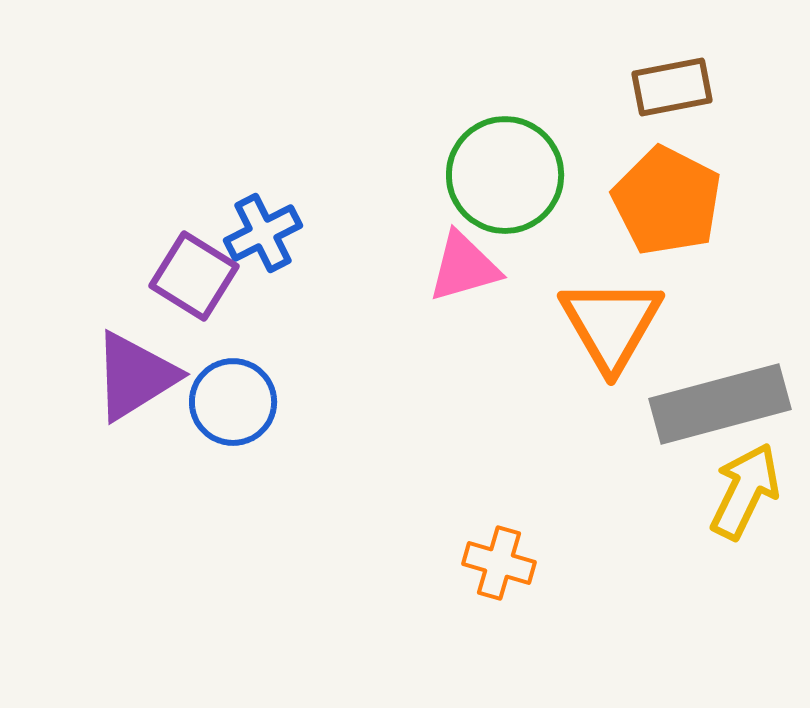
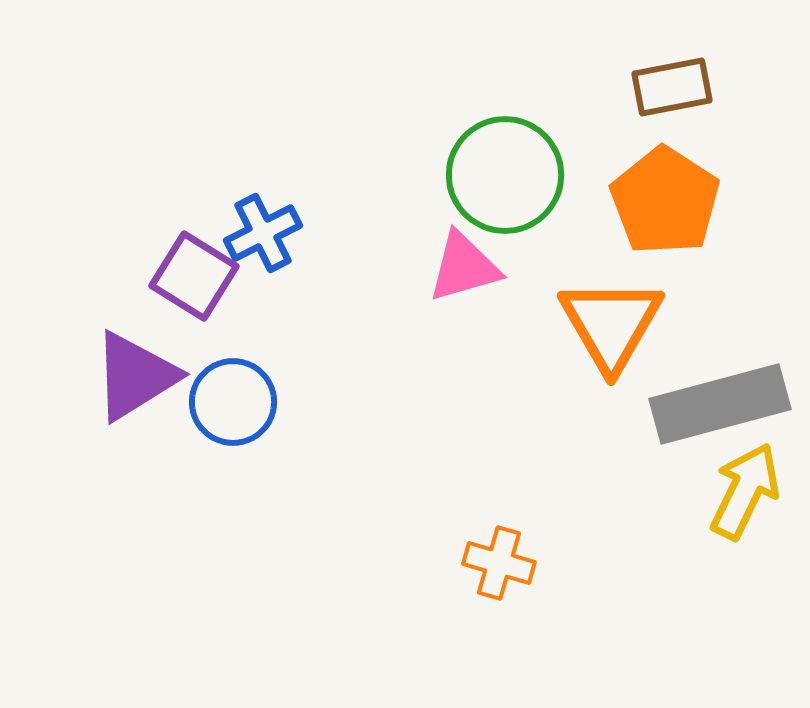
orange pentagon: moved 2 px left; rotated 6 degrees clockwise
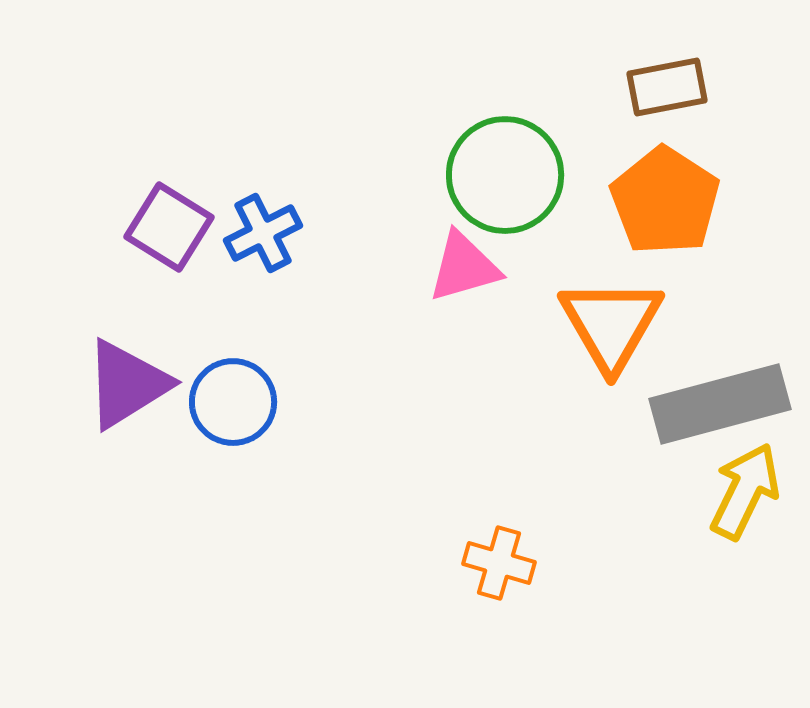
brown rectangle: moved 5 px left
purple square: moved 25 px left, 49 px up
purple triangle: moved 8 px left, 8 px down
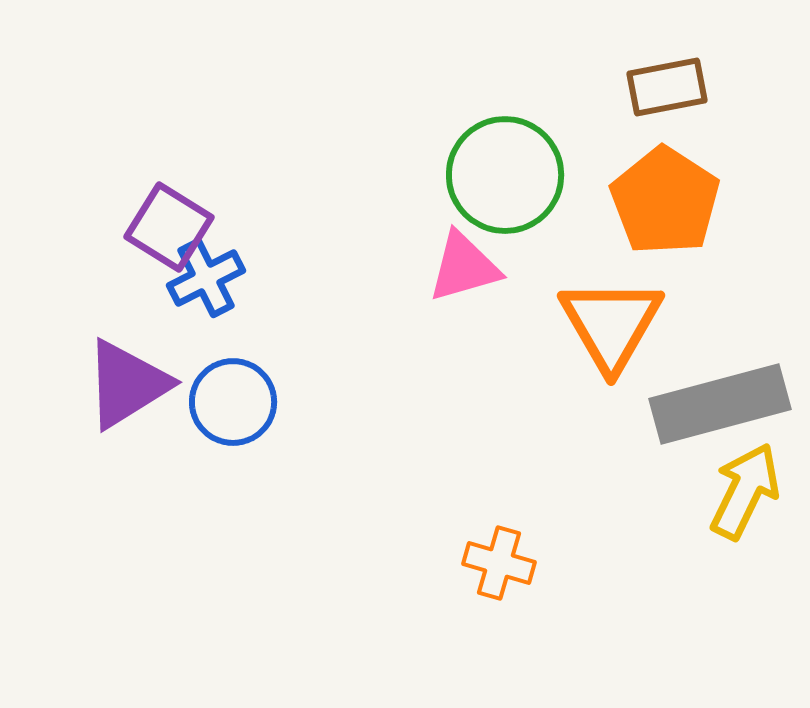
blue cross: moved 57 px left, 45 px down
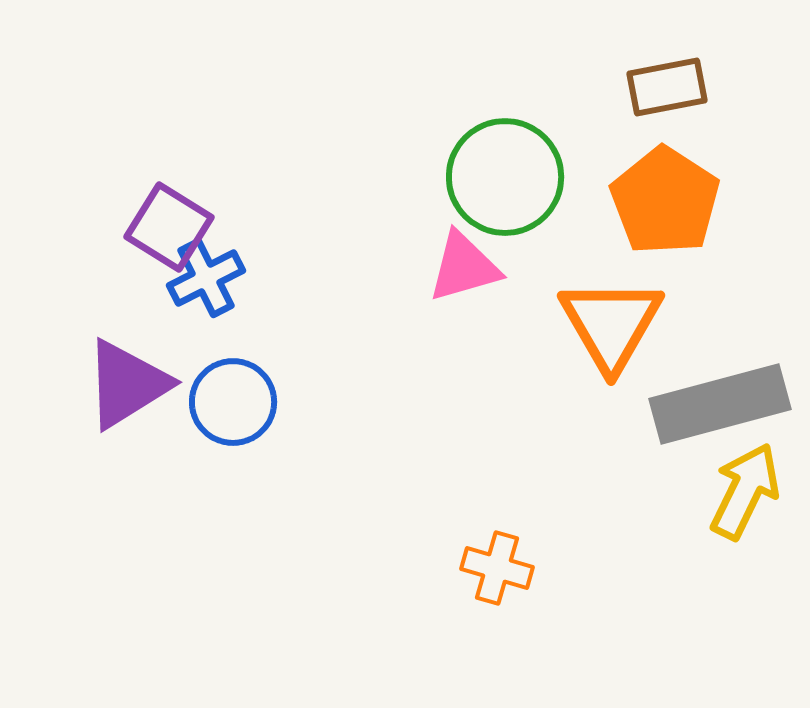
green circle: moved 2 px down
orange cross: moved 2 px left, 5 px down
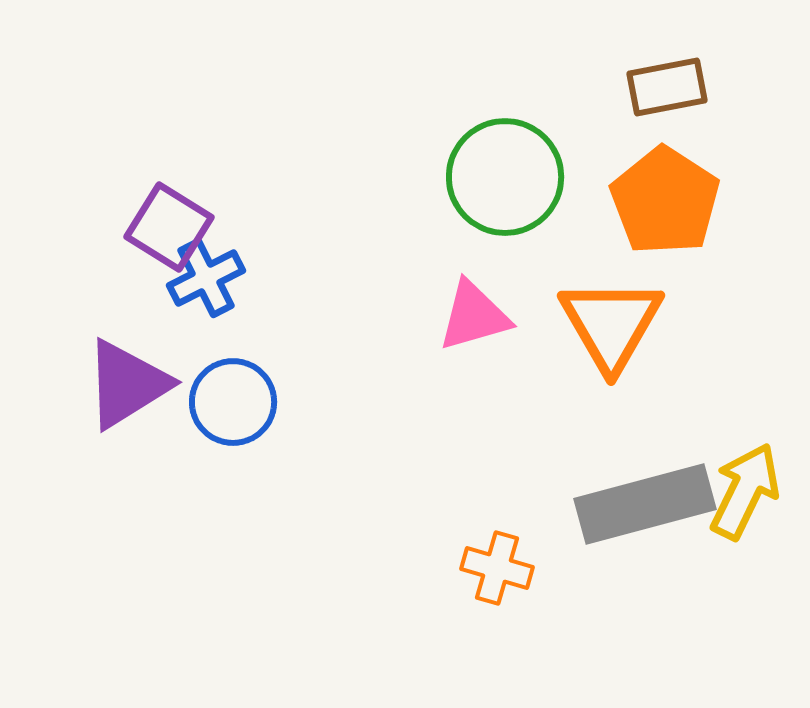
pink triangle: moved 10 px right, 49 px down
gray rectangle: moved 75 px left, 100 px down
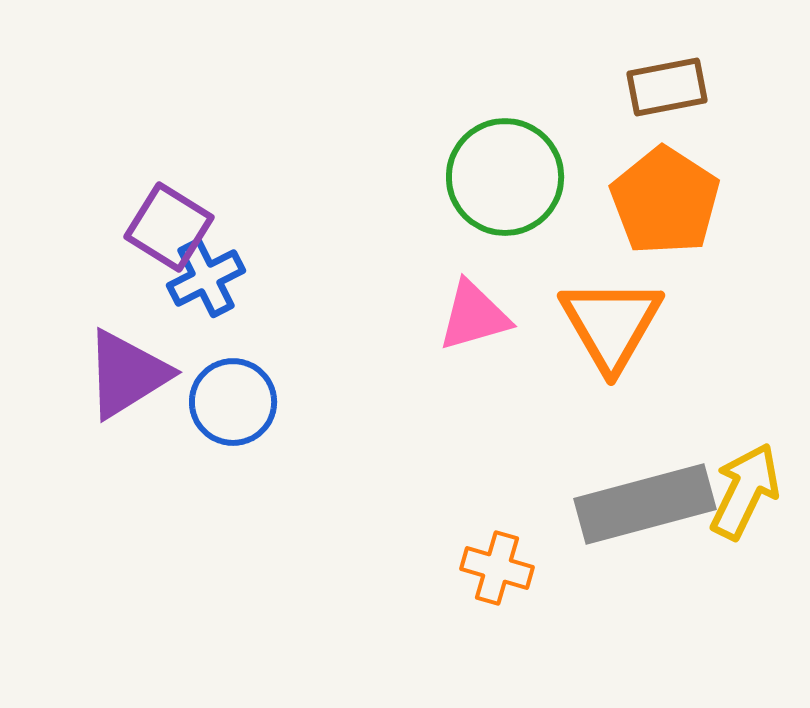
purple triangle: moved 10 px up
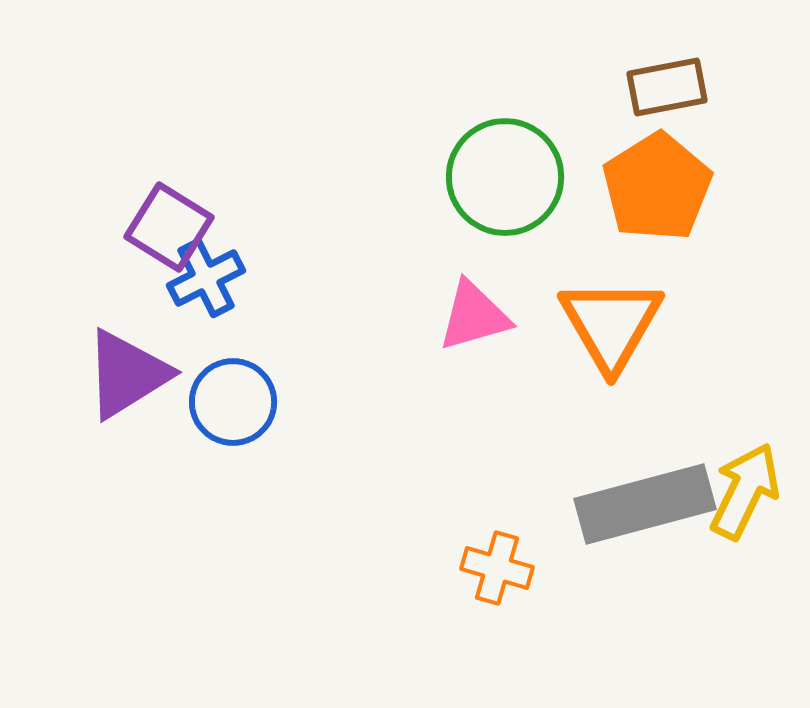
orange pentagon: moved 8 px left, 14 px up; rotated 7 degrees clockwise
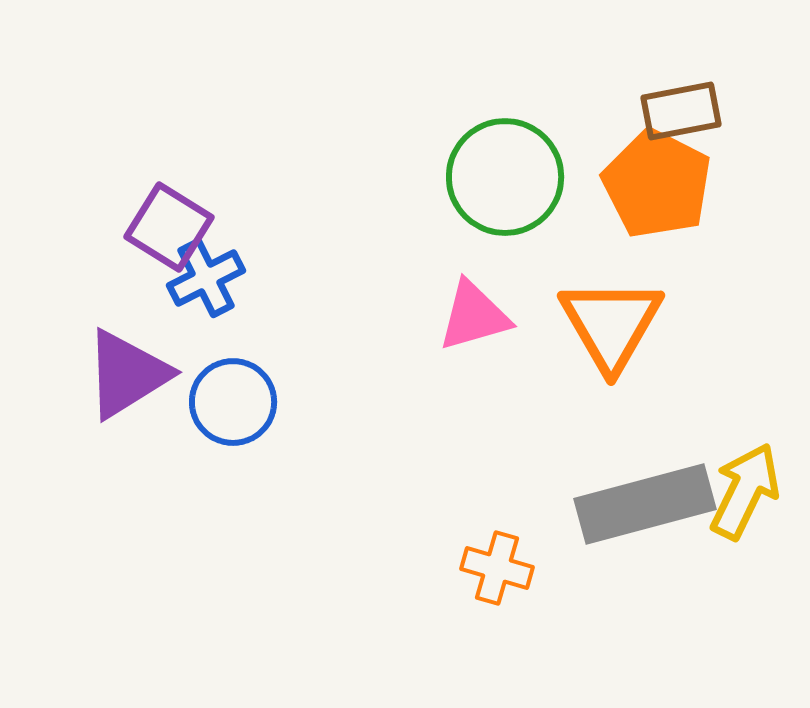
brown rectangle: moved 14 px right, 24 px down
orange pentagon: moved 3 px up; rotated 13 degrees counterclockwise
